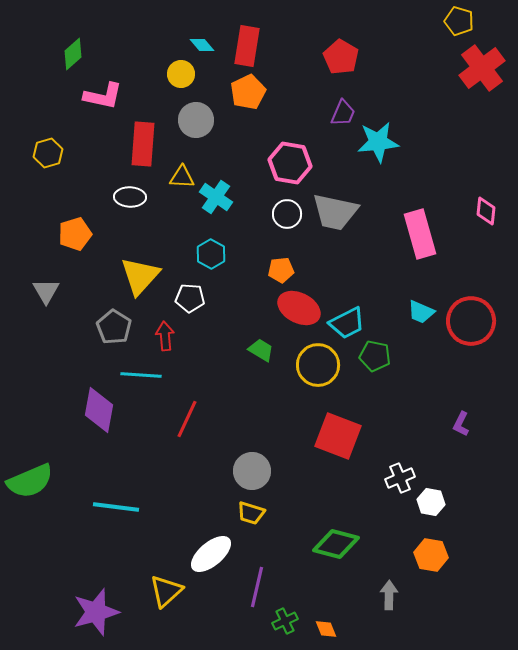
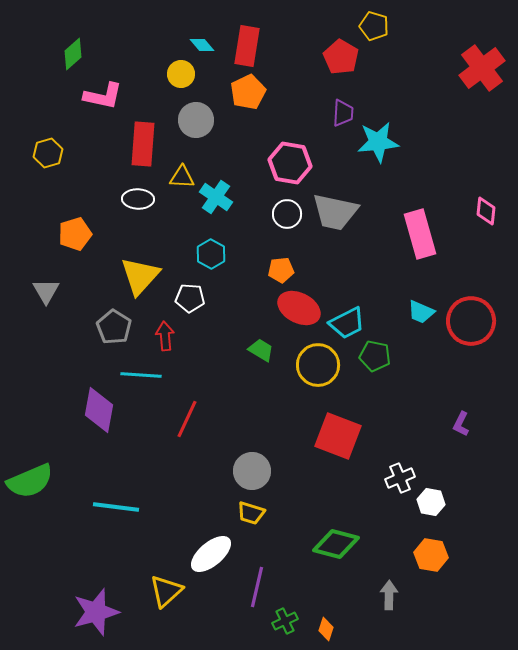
yellow pentagon at (459, 21): moved 85 px left, 5 px down
purple trapezoid at (343, 113): rotated 20 degrees counterclockwise
white ellipse at (130, 197): moved 8 px right, 2 px down
orange diamond at (326, 629): rotated 40 degrees clockwise
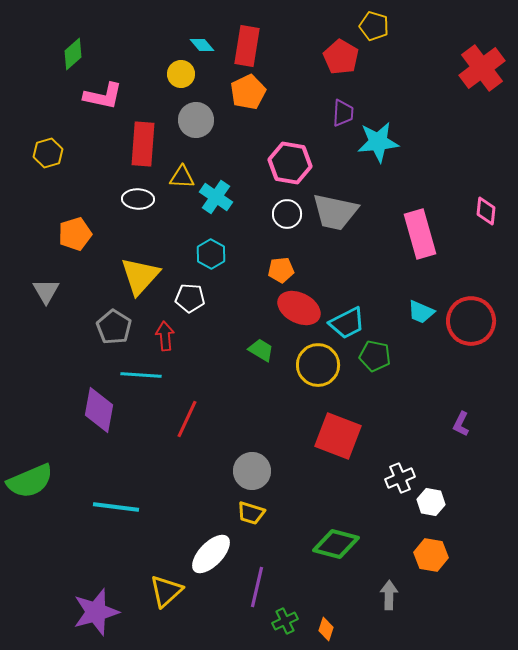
white ellipse at (211, 554): rotated 6 degrees counterclockwise
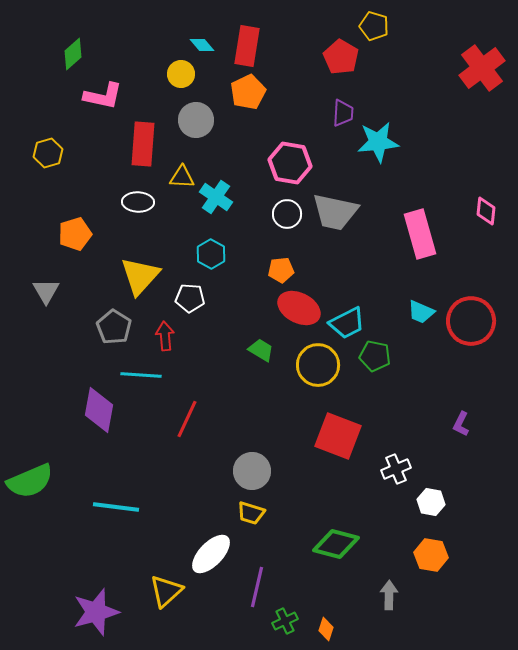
white ellipse at (138, 199): moved 3 px down
white cross at (400, 478): moved 4 px left, 9 px up
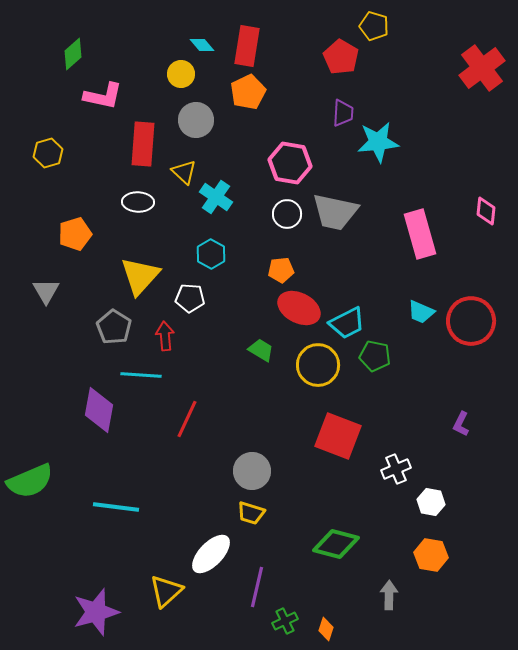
yellow triangle at (182, 177): moved 2 px right, 5 px up; rotated 40 degrees clockwise
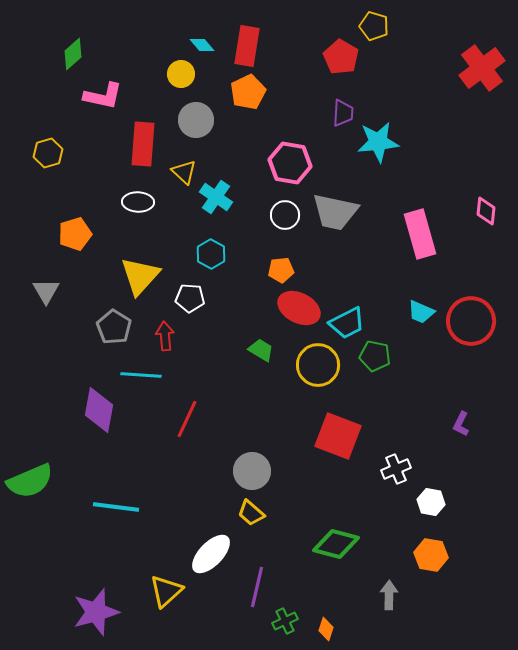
white circle at (287, 214): moved 2 px left, 1 px down
yellow trapezoid at (251, 513): rotated 24 degrees clockwise
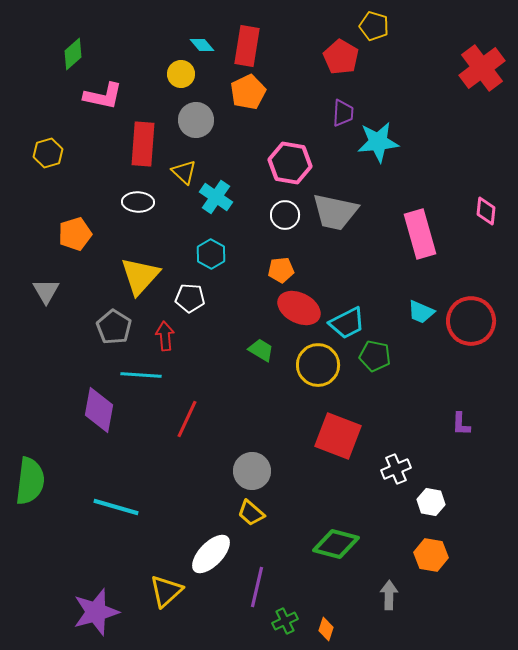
purple L-shape at (461, 424): rotated 25 degrees counterclockwise
green semicircle at (30, 481): rotated 60 degrees counterclockwise
cyan line at (116, 507): rotated 9 degrees clockwise
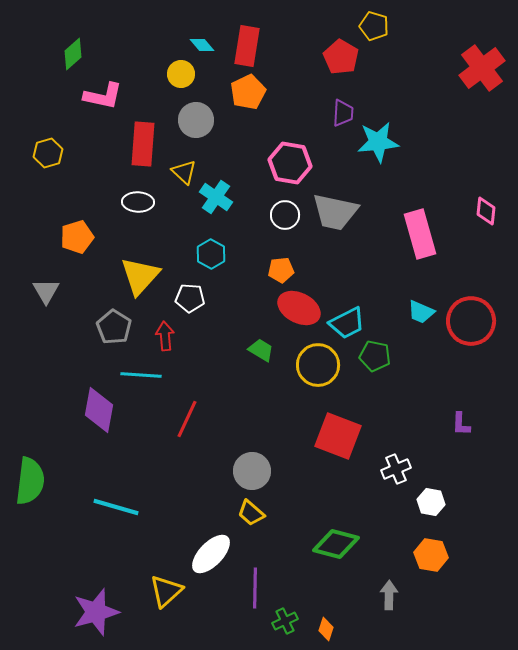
orange pentagon at (75, 234): moved 2 px right, 3 px down
purple line at (257, 587): moved 2 px left, 1 px down; rotated 12 degrees counterclockwise
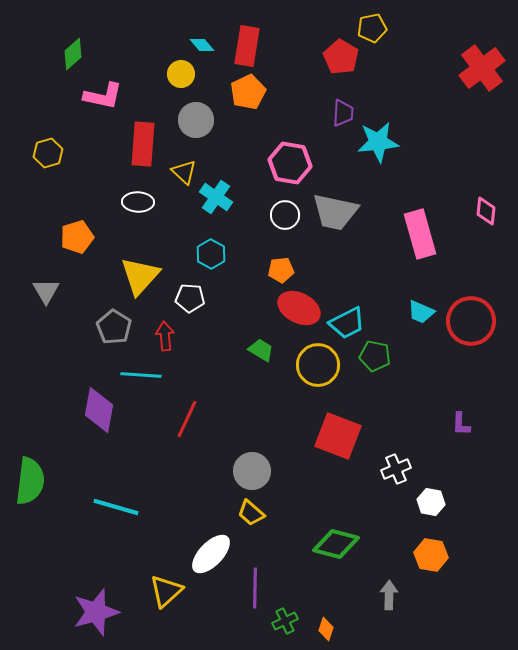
yellow pentagon at (374, 26): moved 2 px left, 2 px down; rotated 28 degrees counterclockwise
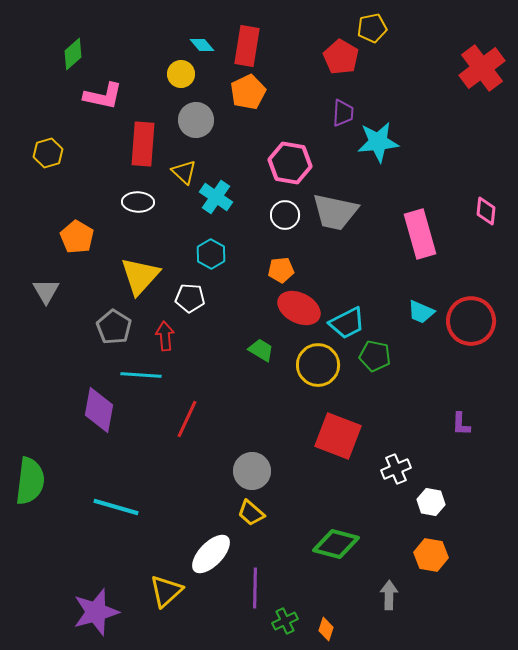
orange pentagon at (77, 237): rotated 24 degrees counterclockwise
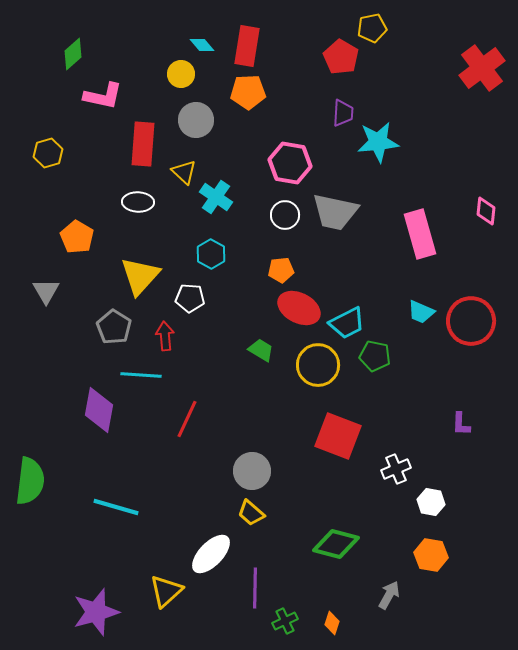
orange pentagon at (248, 92): rotated 24 degrees clockwise
gray arrow at (389, 595): rotated 28 degrees clockwise
orange diamond at (326, 629): moved 6 px right, 6 px up
